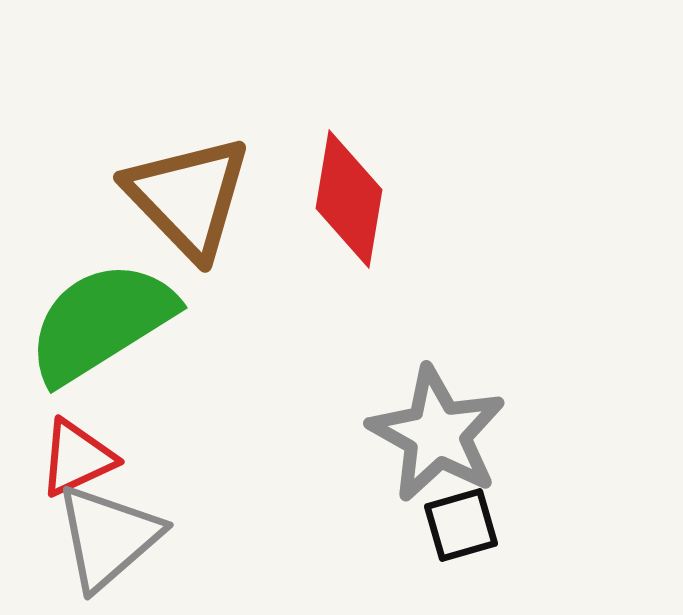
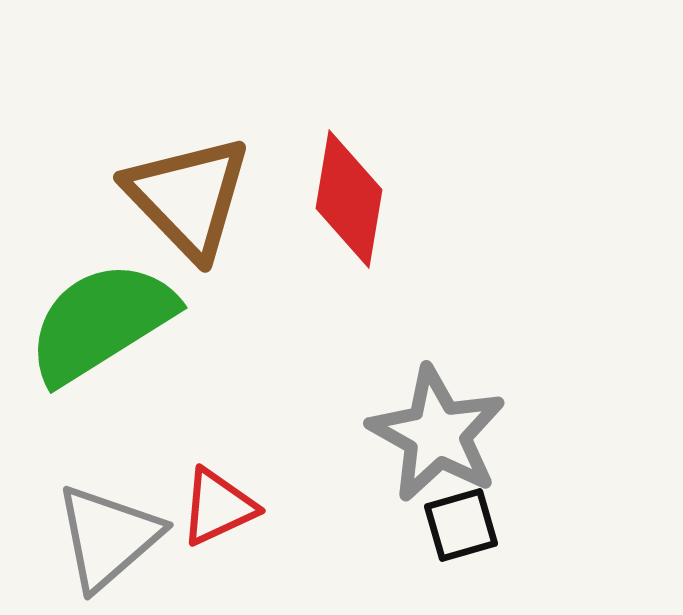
red triangle: moved 141 px right, 49 px down
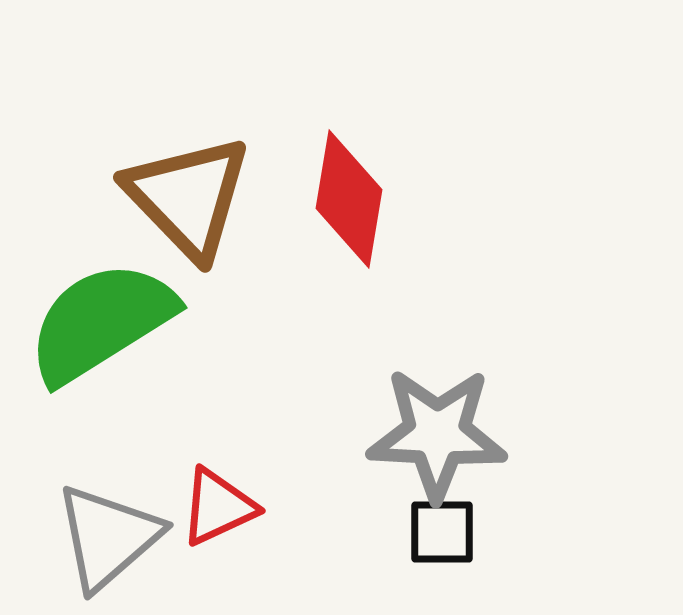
gray star: rotated 26 degrees counterclockwise
black square: moved 19 px left, 7 px down; rotated 16 degrees clockwise
